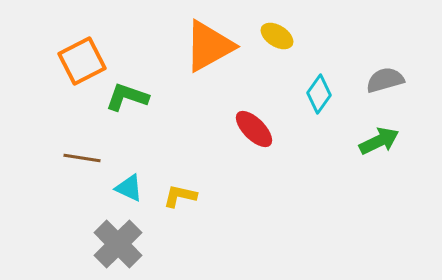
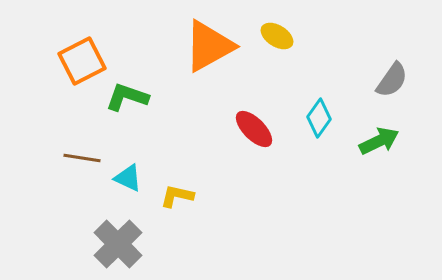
gray semicircle: moved 7 px right; rotated 141 degrees clockwise
cyan diamond: moved 24 px down
cyan triangle: moved 1 px left, 10 px up
yellow L-shape: moved 3 px left
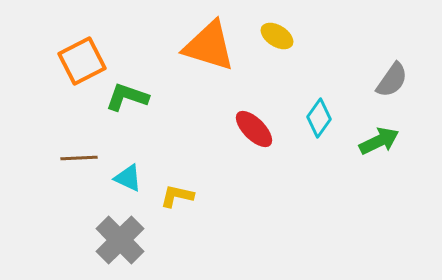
orange triangle: rotated 46 degrees clockwise
brown line: moved 3 px left; rotated 12 degrees counterclockwise
gray cross: moved 2 px right, 4 px up
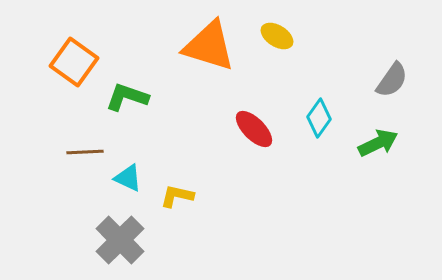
orange square: moved 8 px left, 1 px down; rotated 27 degrees counterclockwise
green arrow: moved 1 px left, 2 px down
brown line: moved 6 px right, 6 px up
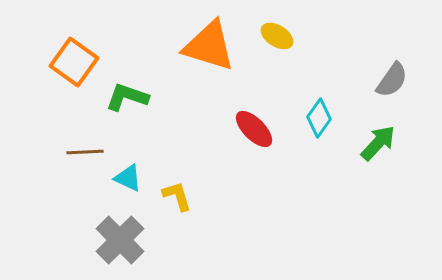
green arrow: rotated 21 degrees counterclockwise
yellow L-shape: rotated 60 degrees clockwise
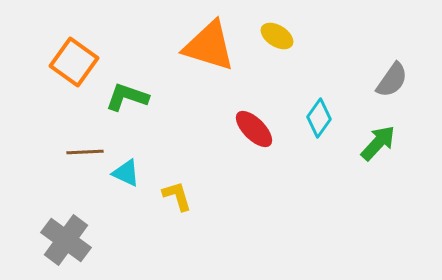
cyan triangle: moved 2 px left, 5 px up
gray cross: moved 54 px left; rotated 9 degrees counterclockwise
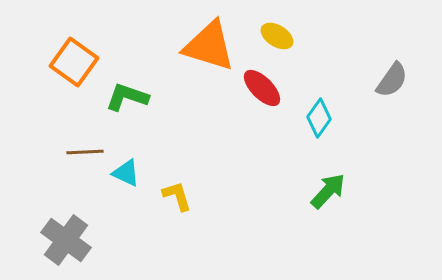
red ellipse: moved 8 px right, 41 px up
green arrow: moved 50 px left, 48 px down
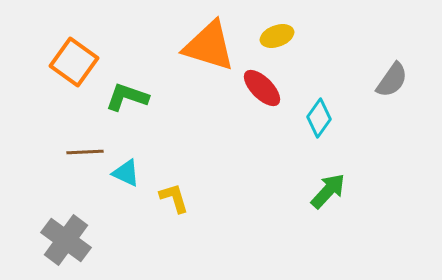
yellow ellipse: rotated 52 degrees counterclockwise
yellow L-shape: moved 3 px left, 2 px down
